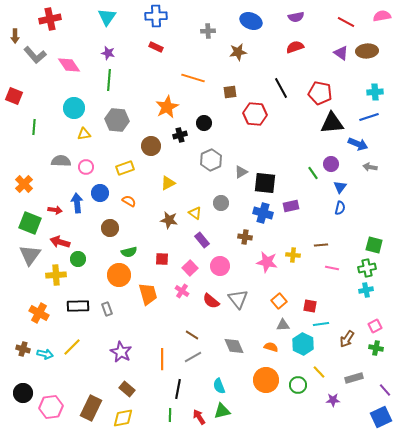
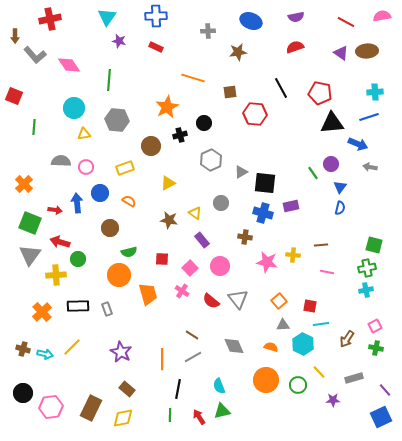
purple star at (108, 53): moved 11 px right, 12 px up
pink line at (332, 268): moved 5 px left, 4 px down
orange cross at (39, 313): moved 3 px right, 1 px up; rotated 18 degrees clockwise
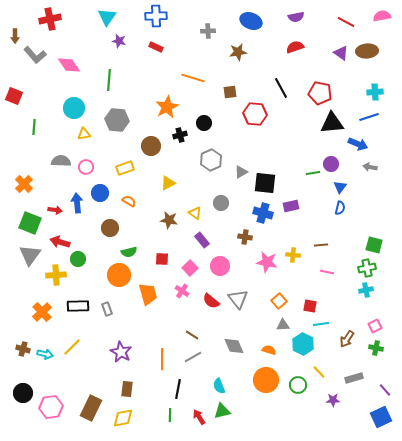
green line at (313, 173): rotated 64 degrees counterclockwise
orange semicircle at (271, 347): moved 2 px left, 3 px down
brown rectangle at (127, 389): rotated 56 degrees clockwise
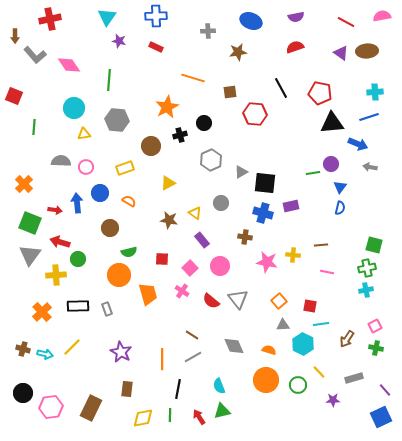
yellow diamond at (123, 418): moved 20 px right
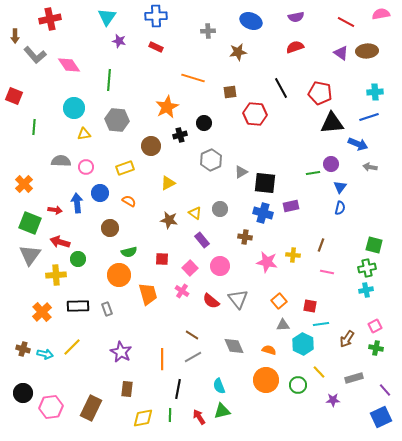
pink semicircle at (382, 16): moved 1 px left, 2 px up
gray circle at (221, 203): moved 1 px left, 6 px down
brown line at (321, 245): rotated 64 degrees counterclockwise
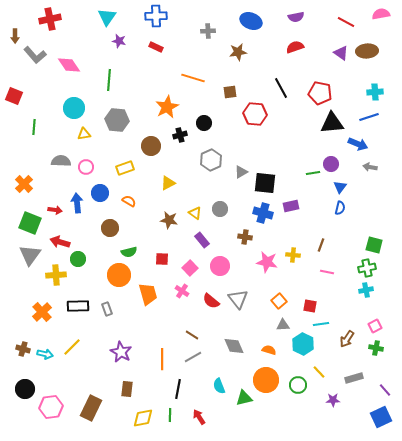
black circle at (23, 393): moved 2 px right, 4 px up
green triangle at (222, 411): moved 22 px right, 13 px up
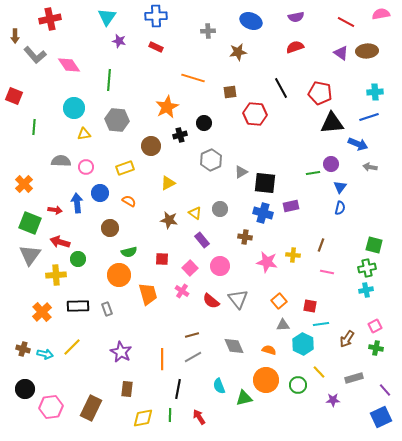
brown line at (192, 335): rotated 48 degrees counterclockwise
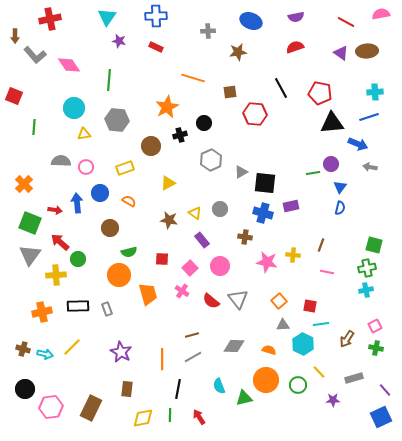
red arrow at (60, 242): rotated 24 degrees clockwise
orange cross at (42, 312): rotated 30 degrees clockwise
gray diamond at (234, 346): rotated 65 degrees counterclockwise
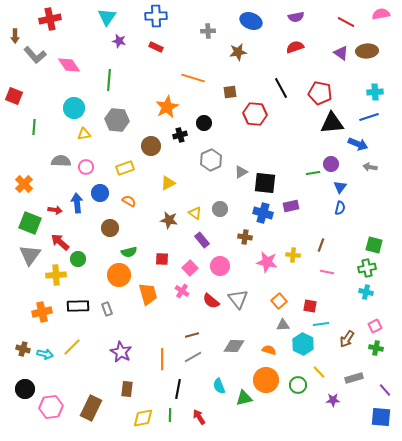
cyan cross at (366, 290): moved 2 px down; rotated 24 degrees clockwise
blue square at (381, 417): rotated 30 degrees clockwise
